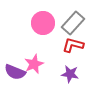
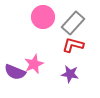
pink circle: moved 6 px up
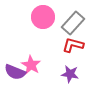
pink star: moved 3 px left, 1 px down; rotated 18 degrees counterclockwise
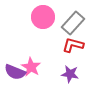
pink star: moved 2 px down
